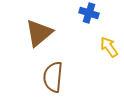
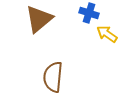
brown triangle: moved 14 px up
yellow arrow: moved 2 px left, 13 px up; rotated 20 degrees counterclockwise
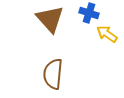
brown triangle: moved 11 px right; rotated 32 degrees counterclockwise
brown semicircle: moved 3 px up
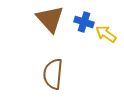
blue cross: moved 5 px left, 9 px down
yellow arrow: moved 1 px left
